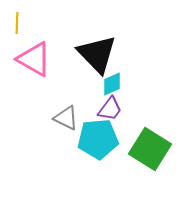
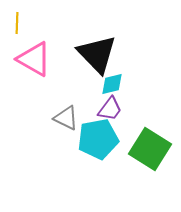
cyan diamond: rotated 10 degrees clockwise
cyan pentagon: rotated 6 degrees counterclockwise
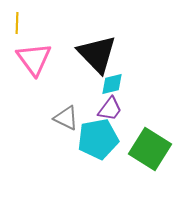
pink triangle: rotated 24 degrees clockwise
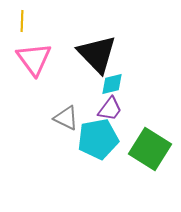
yellow line: moved 5 px right, 2 px up
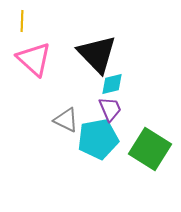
pink triangle: rotated 12 degrees counterclockwise
purple trapezoid: rotated 60 degrees counterclockwise
gray triangle: moved 2 px down
